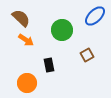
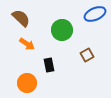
blue ellipse: moved 2 px up; rotated 20 degrees clockwise
orange arrow: moved 1 px right, 4 px down
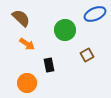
green circle: moved 3 px right
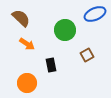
black rectangle: moved 2 px right
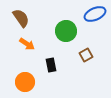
brown semicircle: rotated 12 degrees clockwise
green circle: moved 1 px right, 1 px down
brown square: moved 1 px left
orange circle: moved 2 px left, 1 px up
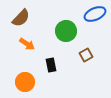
brown semicircle: rotated 78 degrees clockwise
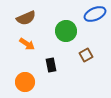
brown semicircle: moved 5 px right; rotated 24 degrees clockwise
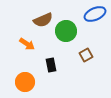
brown semicircle: moved 17 px right, 2 px down
